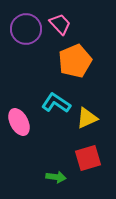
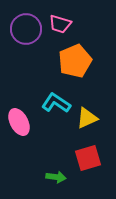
pink trapezoid: rotated 150 degrees clockwise
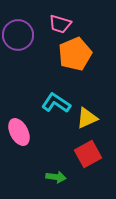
purple circle: moved 8 px left, 6 px down
orange pentagon: moved 7 px up
pink ellipse: moved 10 px down
red square: moved 4 px up; rotated 12 degrees counterclockwise
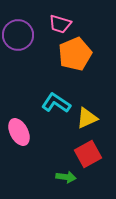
green arrow: moved 10 px right
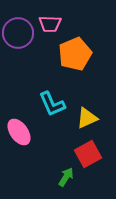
pink trapezoid: moved 10 px left; rotated 15 degrees counterclockwise
purple circle: moved 2 px up
cyan L-shape: moved 4 px left, 1 px down; rotated 148 degrees counterclockwise
pink ellipse: rotated 8 degrees counterclockwise
green arrow: rotated 66 degrees counterclockwise
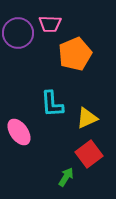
cyan L-shape: rotated 20 degrees clockwise
red square: moved 1 px right; rotated 8 degrees counterclockwise
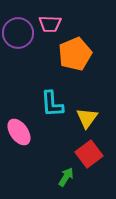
yellow triangle: rotated 30 degrees counterclockwise
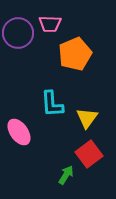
green arrow: moved 2 px up
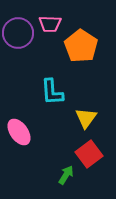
orange pentagon: moved 6 px right, 8 px up; rotated 16 degrees counterclockwise
cyan L-shape: moved 12 px up
yellow triangle: moved 1 px left
